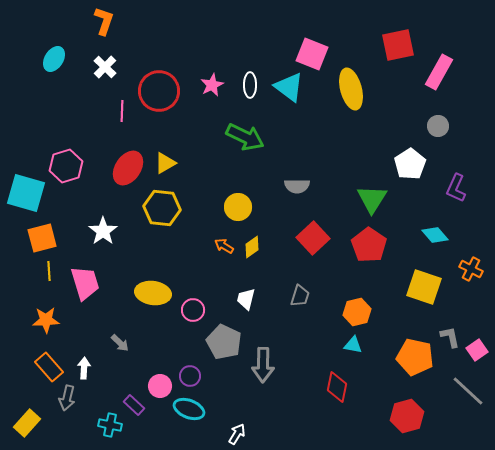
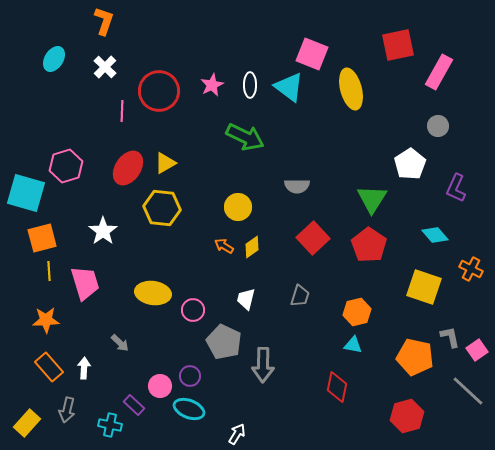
gray arrow at (67, 398): moved 12 px down
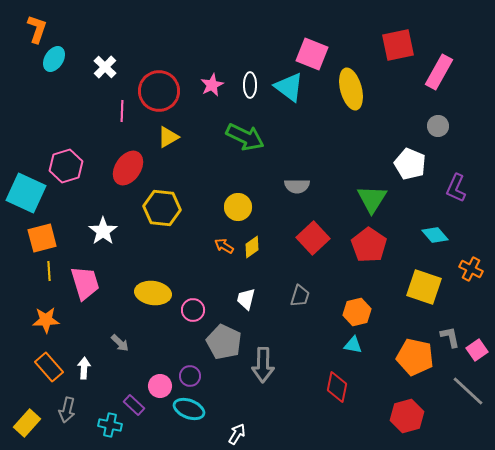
orange L-shape at (104, 21): moved 67 px left, 8 px down
yellow triangle at (165, 163): moved 3 px right, 26 px up
white pentagon at (410, 164): rotated 16 degrees counterclockwise
cyan square at (26, 193): rotated 9 degrees clockwise
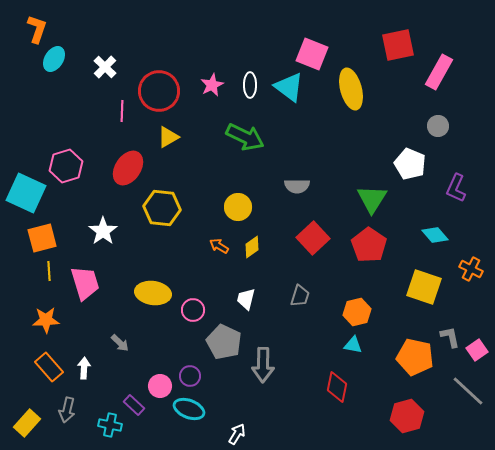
orange arrow at (224, 246): moved 5 px left
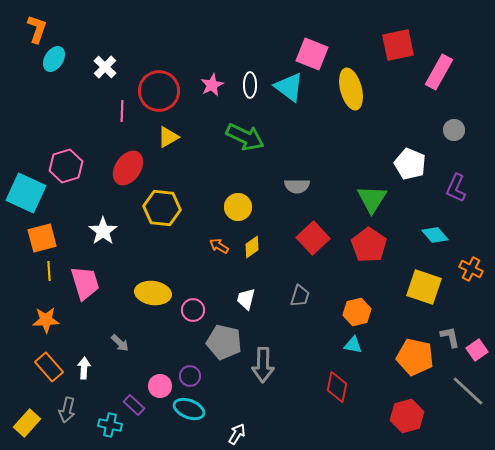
gray circle at (438, 126): moved 16 px right, 4 px down
gray pentagon at (224, 342): rotated 12 degrees counterclockwise
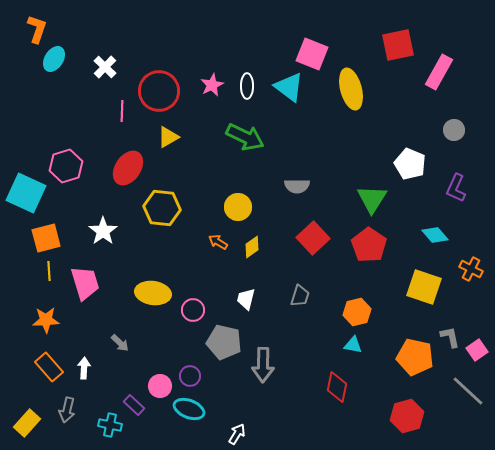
white ellipse at (250, 85): moved 3 px left, 1 px down
orange square at (42, 238): moved 4 px right
orange arrow at (219, 246): moved 1 px left, 4 px up
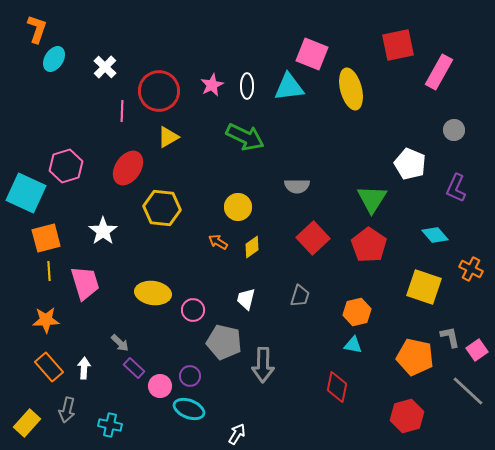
cyan triangle at (289, 87): rotated 44 degrees counterclockwise
purple rectangle at (134, 405): moved 37 px up
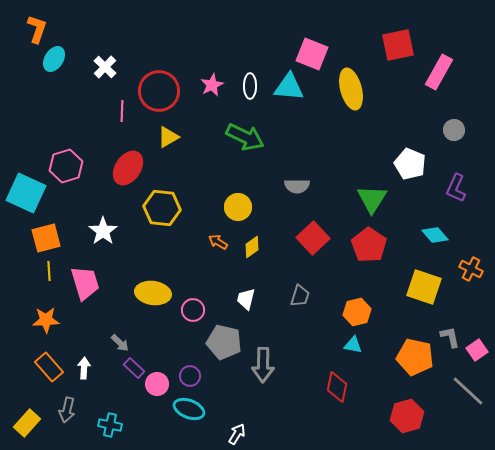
white ellipse at (247, 86): moved 3 px right
cyan triangle at (289, 87): rotated 12 degrees clockwise
pink circle at (160, 386): moved 3 px left, 2 px up
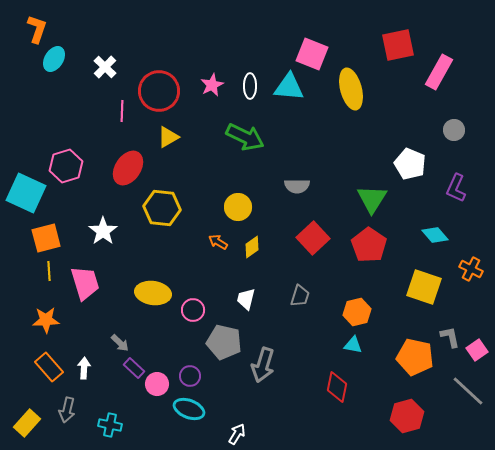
gray arrow at (263, 365): rotated 16 degrees clockwise
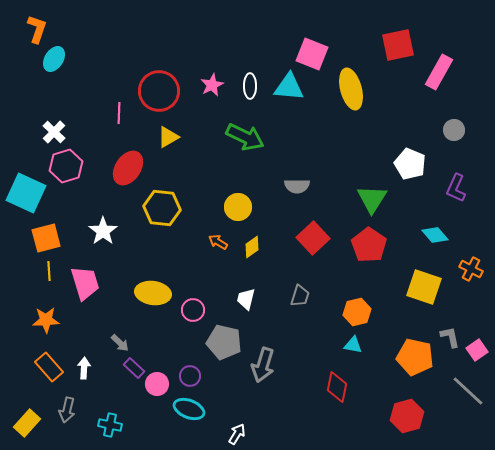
white cross at (105, 67): moved 51 px left, 65 px down
pink line at (122, 111): moved 3 px left, 2 px down
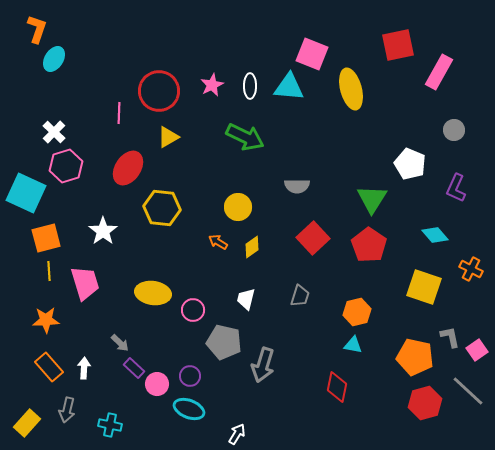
red hexagon at (407, 416): moved 18 px right, 13 px up
